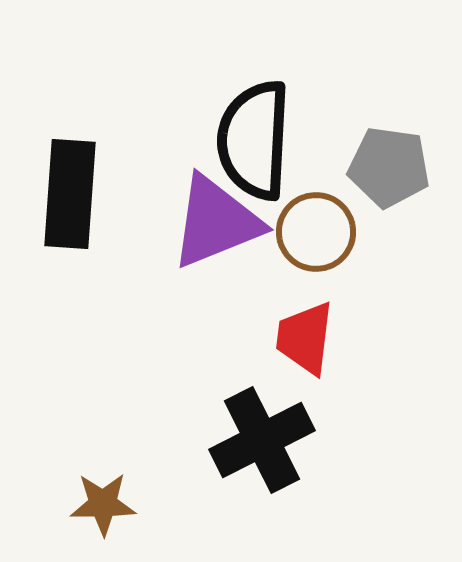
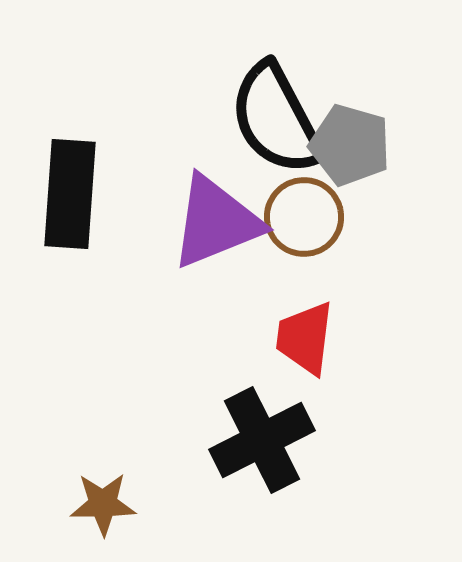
black semicircle: moved 22 px right, 21 px up; rotated 31 degrees counterclockwise
gray pentagon: moved 39 px left, 22 px up; rotated 8 degrees clockwise
brown circle: moved 12 px left, 15 px up
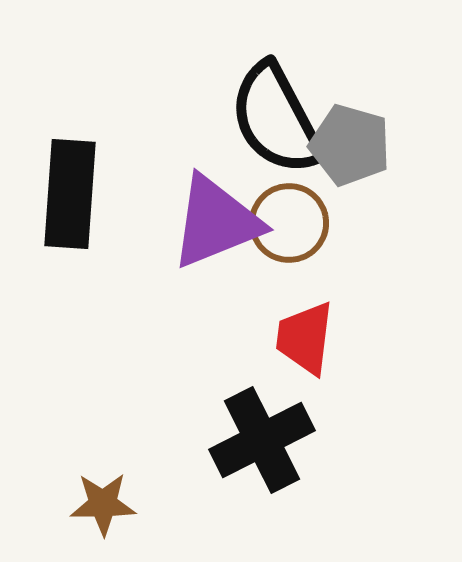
brown circle: moved 15 px left, 6 px down
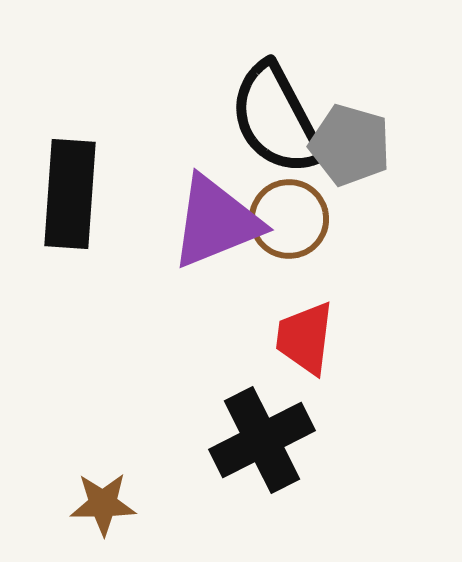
brown circle: moved 4 px up
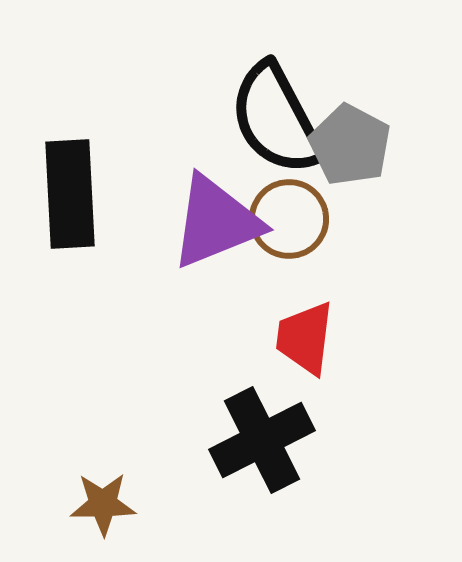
gray pentagon: rotated 12 degrees clockwise
black rectangle: rotated 7 degrees counterclockwise
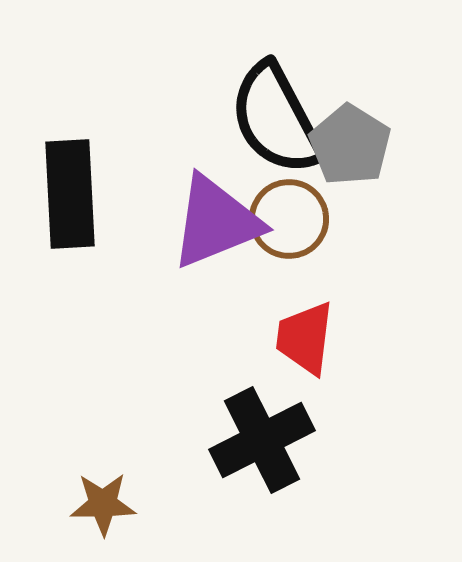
gray pentagon: rotated 4 degrees clockwise
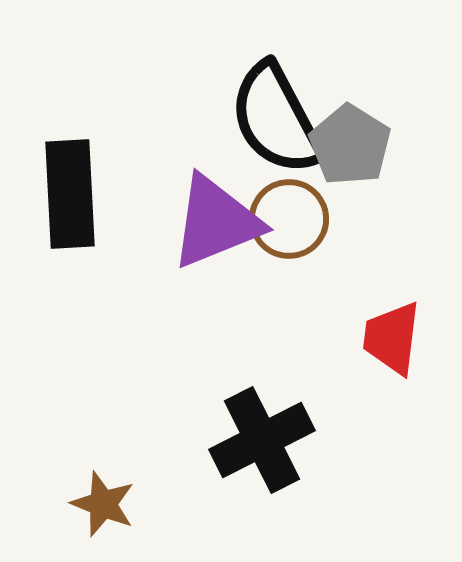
red trapezoid: moved 87 px right
brown star: rotated 22 degrees clockwise
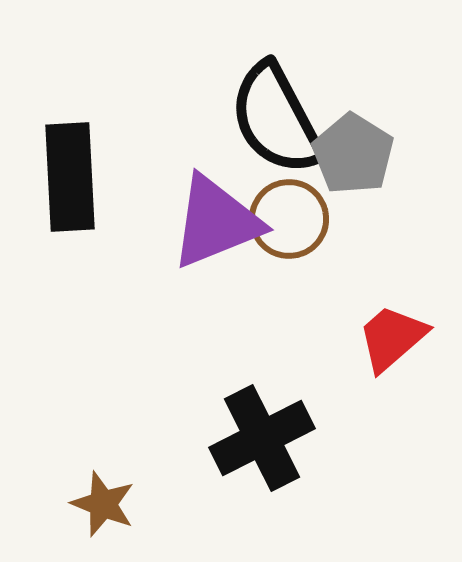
gray pentagon: moved 3 px right, 9 px down
black rectangle: moved 17 px up
red trapezoid: rotated 42 degrees clockwise
black cross: moved 2 px up
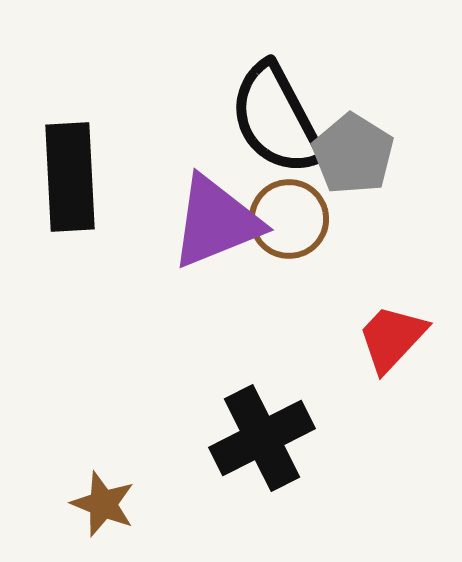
red trapezoid: rotated 6 degrees counterclockwise
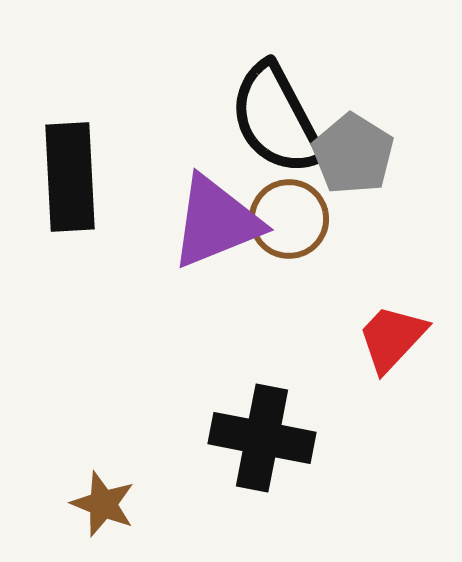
black cross: rotated 38 degrees clockwise
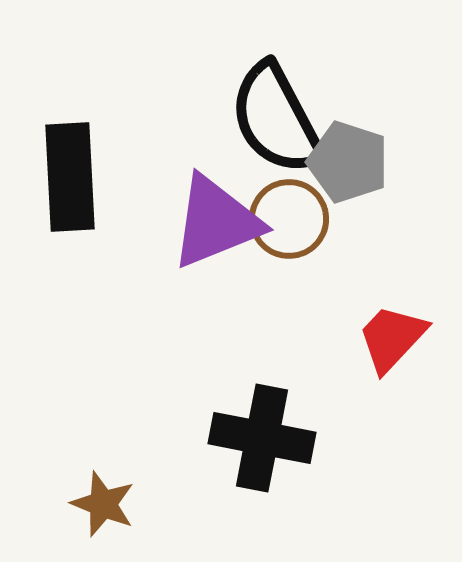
gray pentagon: moved 5 px left, 8 px down; rotated 14 degrees counterclockwise
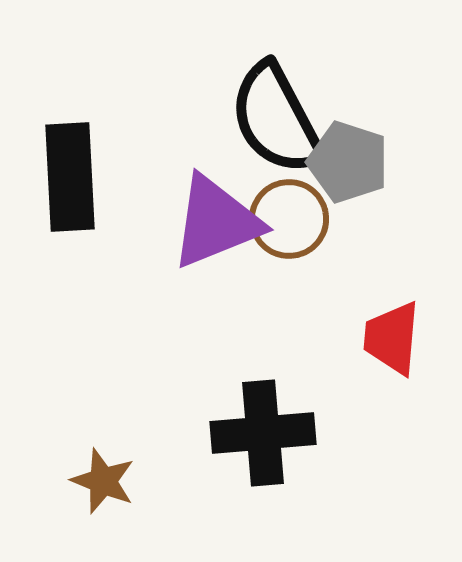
red trapezoid: rotated 38 degrees counterclockwise
black cross: moved 1 px right, 5 px up; rotated 16 degrees counterclockwise
brown star: moved 23 px up
